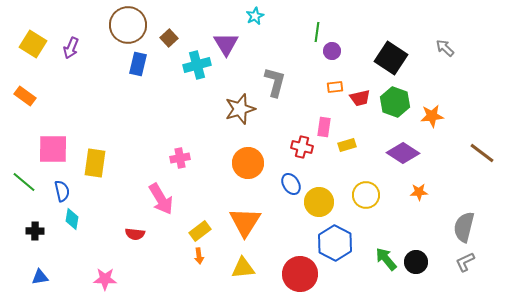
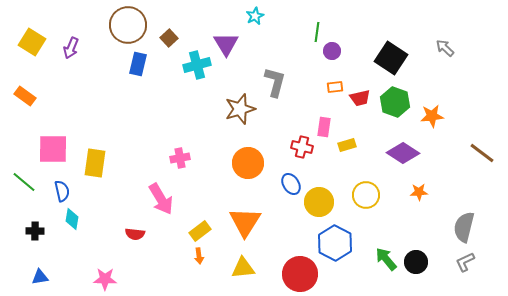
yellow square at (33, 44): moved 1 px left, 2 px up
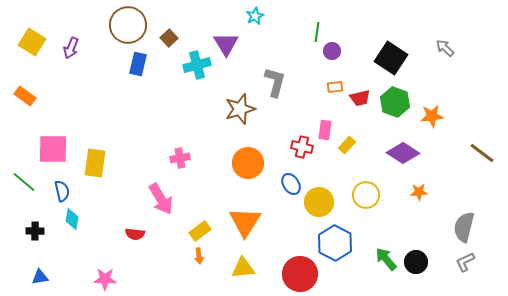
pink rectangle at (324, 127): moved 1 px right, 3 px down
yellow rectangle at (347, 145): rotated 30 degrees counterclockwise
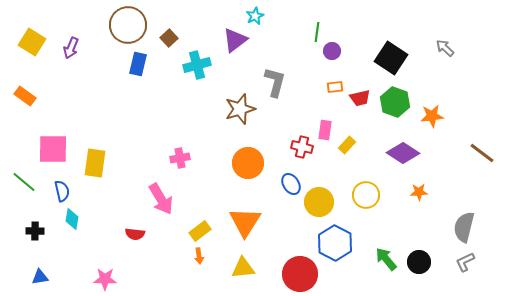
purple triangle at (226, 44): moved 9 px right, 4 px up; rotated 24 degrees clockwise
black circle at (416, 262): moved 3 px right
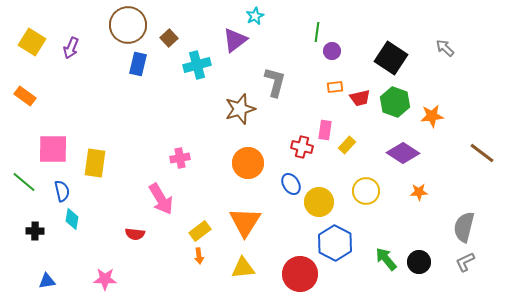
yellow circle at (366, 195): moved 4 px up
blue triangle at (40, 277): moved 7 px right, 4 px down
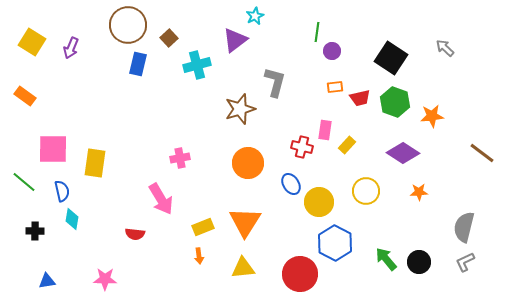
yellow rectangle at (200, 231): moved 3 px right, 4 px up; rotated 15 degrees clockwise
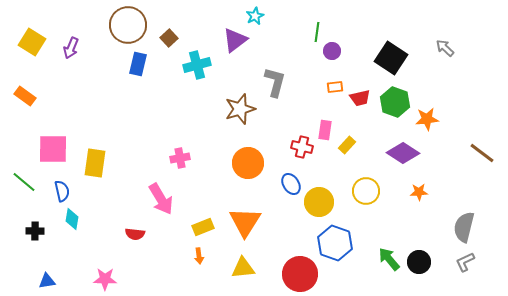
orange star at (432, 116): moved 5 px left, 3 px down
blue hexagon at (335, 243): rotated 8 degrees counterclockwise
green arrow at (386, 259): moved 3 px right
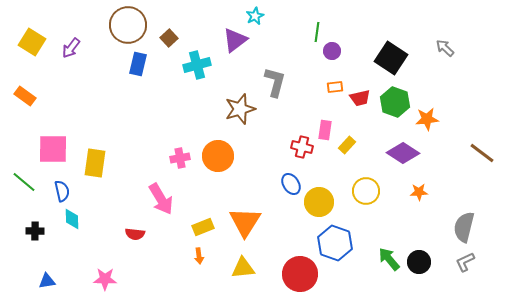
purple arrow at (71, 48): rotated 15 degrees clockwise
orange circle at (248, 163): moved 30 px left, 7 px up
cyan diamond at (72, 219): rotated 10 degrees counterclockwise
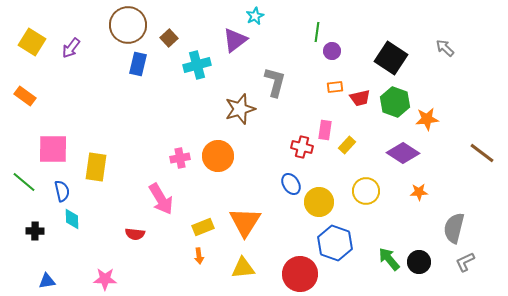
yellow rectangle at (95, 163): moved 1 px right, 4 px down
gray semicircle at (464, 227): moved 10 px left, 1 px down
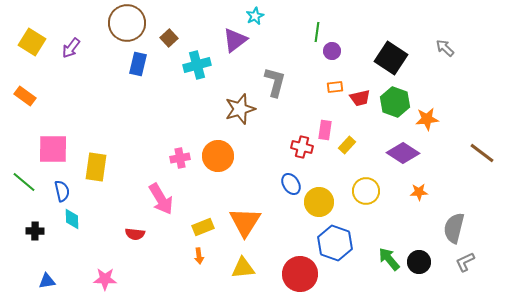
brown circle at (128, 25): moved 1 px left, 2 px up
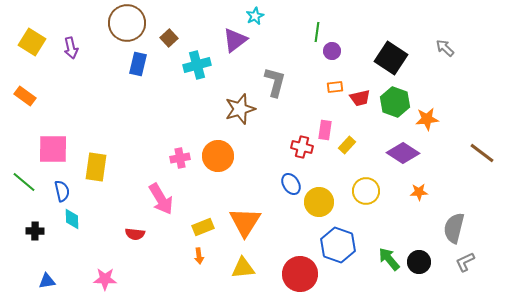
purple arrow at (71, 48): rotated 50 degrees counterclockwise
blue hexagon at (335, 243): moved 3 px right, 2 px down
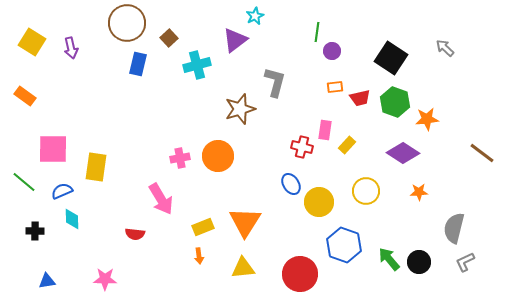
blue semicircle at (62, 191): rotated 100 degrees counterclockwise
blue hexagon at (338, 245): moved 6 px right
